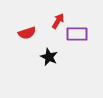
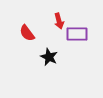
red arrow: moved 1 px right; rotated 133 degrees clockwise
red semicircle: rotated 72 degrees clockwise
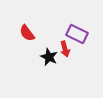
red arrow: moved 6 px right, 28 px down
purple rectangle: rotated 25 degrees clockwise
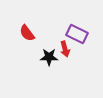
black star: rotated 24 degrees counterclockwise
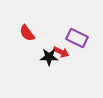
purple rectangle: moved 4 px down
red arrow: moved 4 px left, 3 px down; rotated 49 degrees counterclockwise
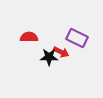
red semicircle: moved 2 px right, 4 px down; rotated 126 degrees clockwise
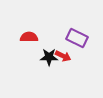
red arrow: moved 2 px right, 4 px down
